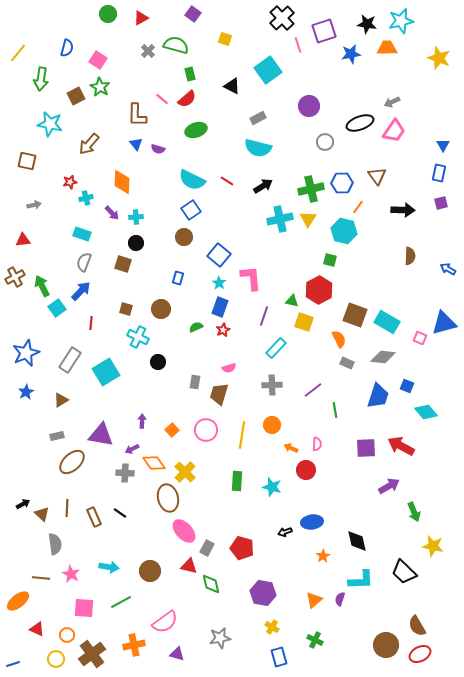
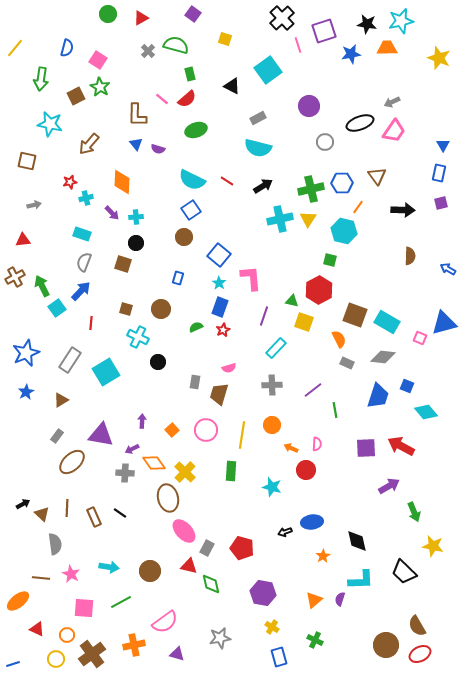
yellow line at (18, 53): moved 3 px left, 5 px up
gray rectangle at (57, 436): rotated 40 degrees counterclockwise
green rectangle at (237, 481): moved 6 px left, 10 px up
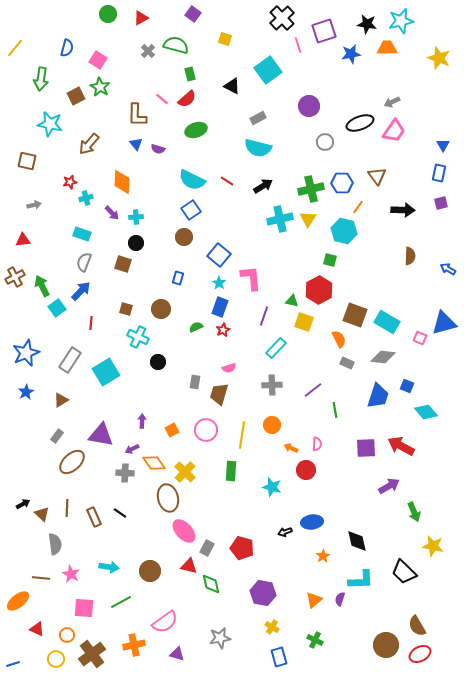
orange square at (172, 430): rotated 16 degrees clockwise
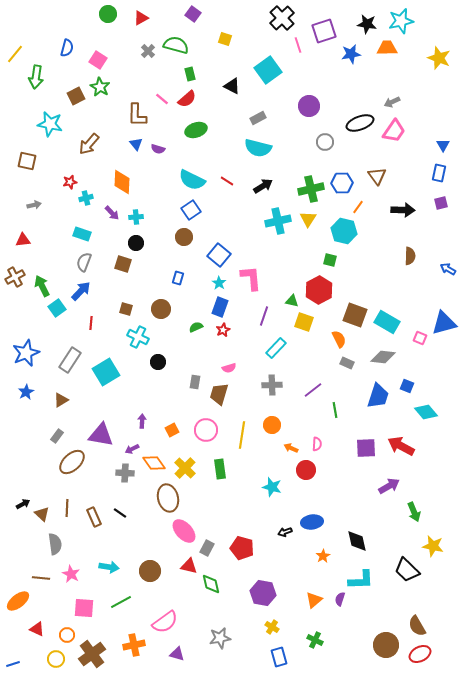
yellow line at (15, 48): moved 6 px down
green arrow at (41, 79): moved 5 px left, 2 px up
cyan cross at (280, 219): moved 2 px left, 2 px down
green rectangle at (231, 471): moved 11 px left, 2 px up; rotated 12 degrees counterclockwise
yellow cross at (185, 472): moved 4 px up
black trapezoid at (404, 572): moved 3 px right, 2 px up
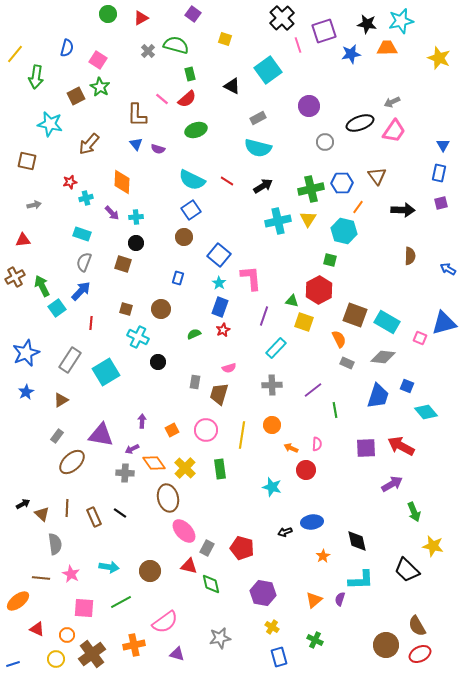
green semicircle at (196, 327): moved 2 px left, 7 px down
purple arrow at (389, 486): moved 3 px right, 2 px up
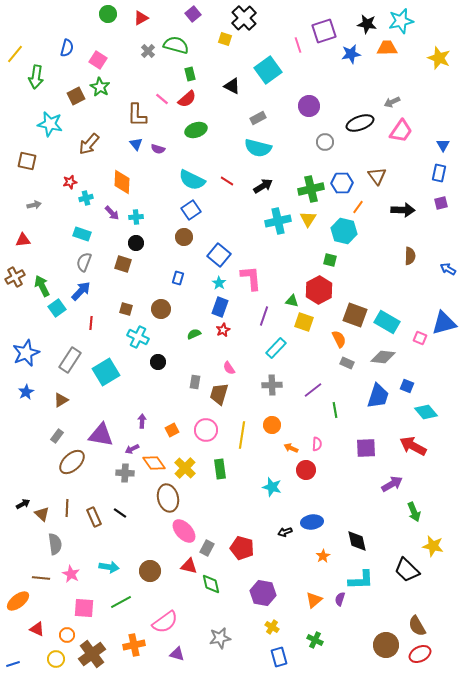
purple square at (193, 14): rotated 14 degrees clockwise
black cross at (282, 18): moved 38 px left
pink trapezoid at (394, 131): moved 7 px right
pink semicircle at (229, 368): rotated 72 degrees clockwise
red arrow at (401, 446): moved 12 px right
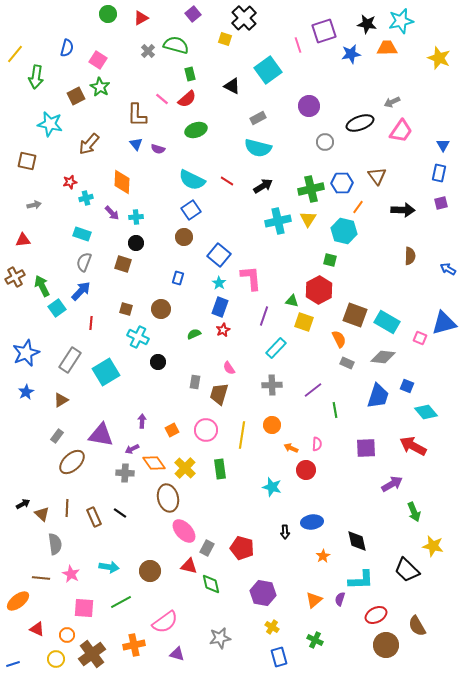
black arrow at (285, 532): rotated 72 degrees counterclockwise
red ellipse at (420, 654): moved 44 px left, 39 px up
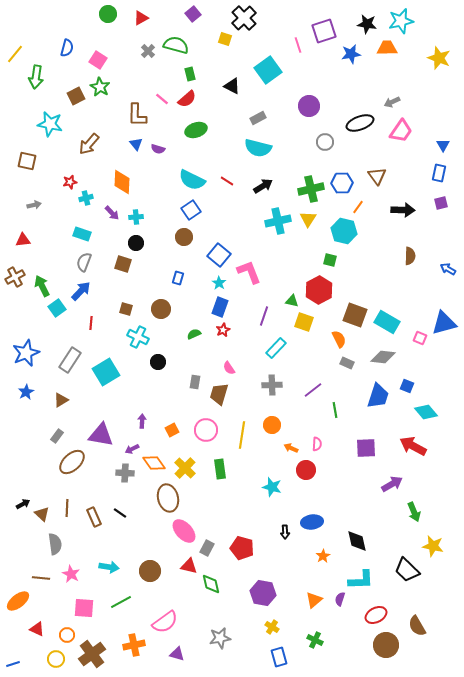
pink L-shape at (251, 278): moved 2 px left, 6 px up; rotated 16 degrees counterclockwise
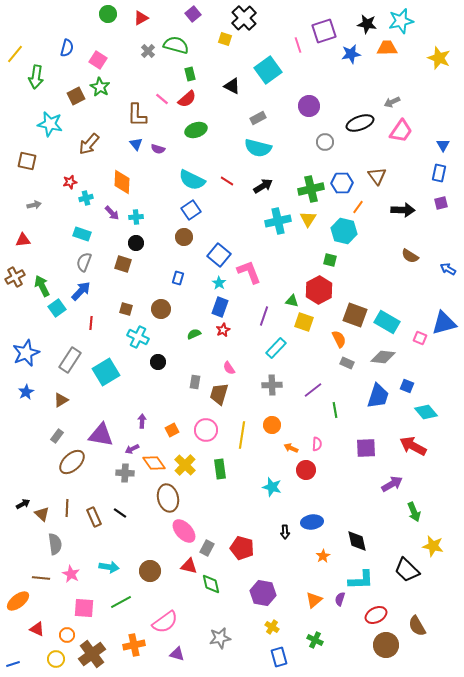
brown semicircle at (410, 256): rotated 120 degrees clockwise
yellow cross at (185, 468): moved 3 px up
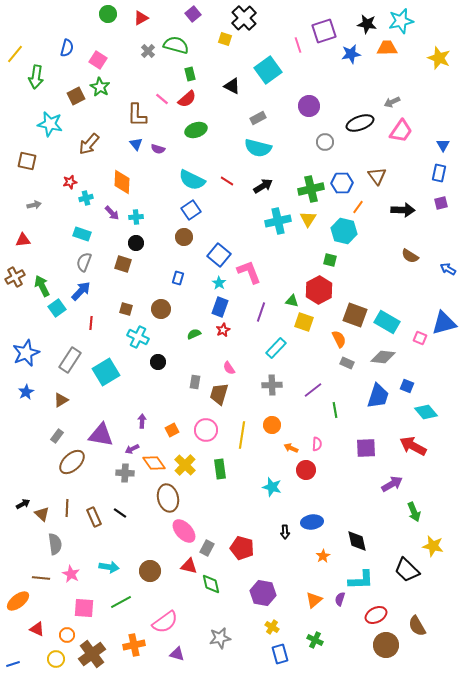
purple line at (264, 316): moved 3 px left, 4 px up
blue rectangle at (279, 657): moved 1 px right, 3 px up
